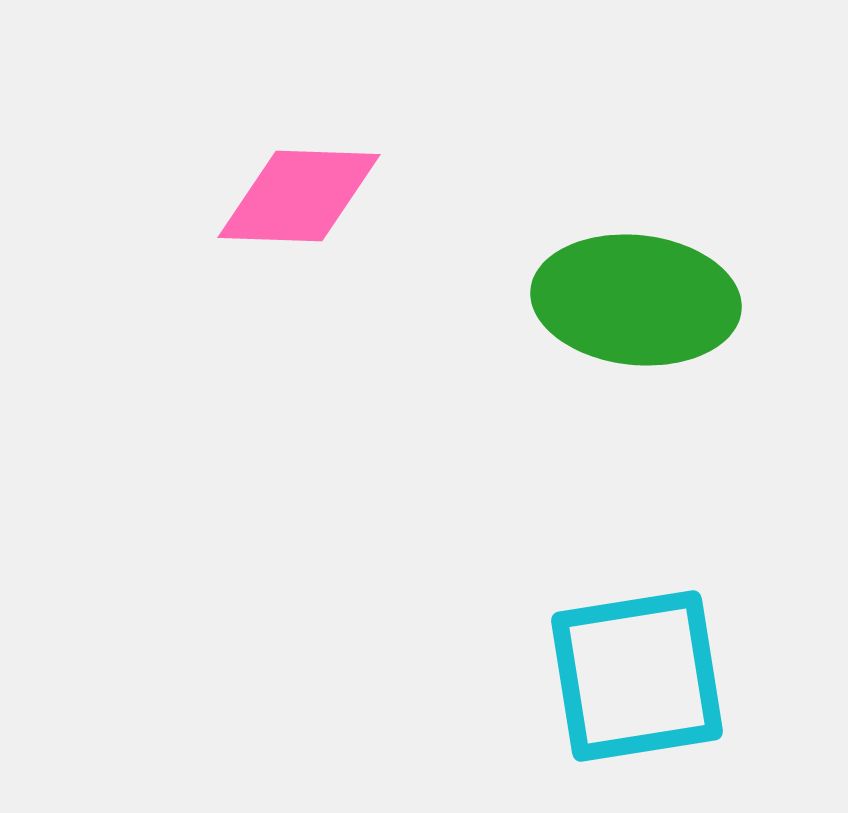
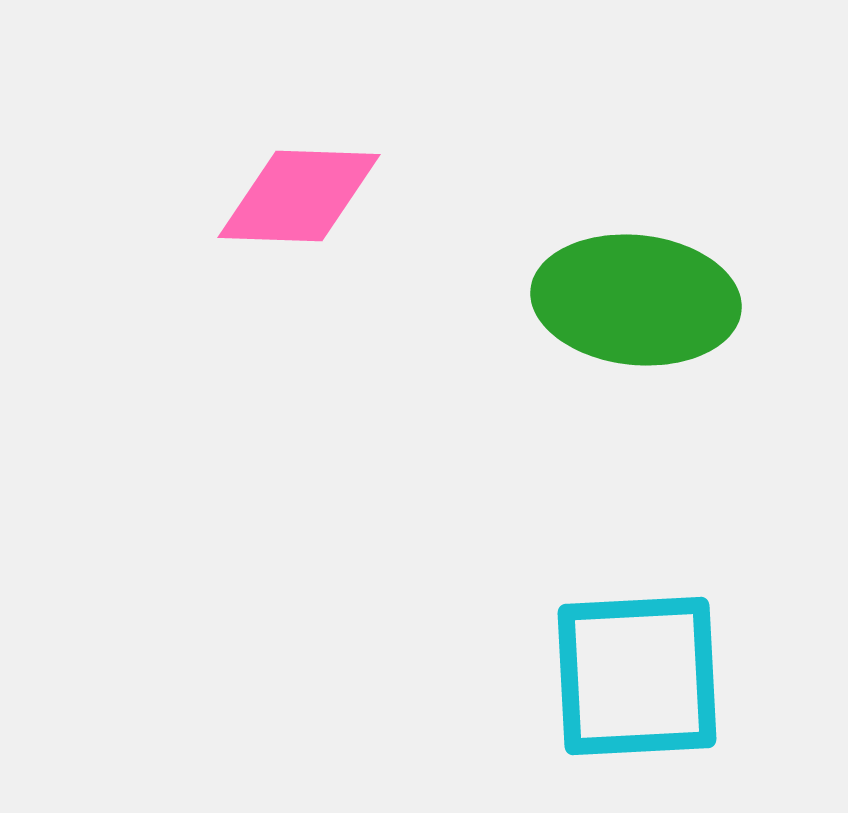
cyan square: rotated 6 degrees clockwise
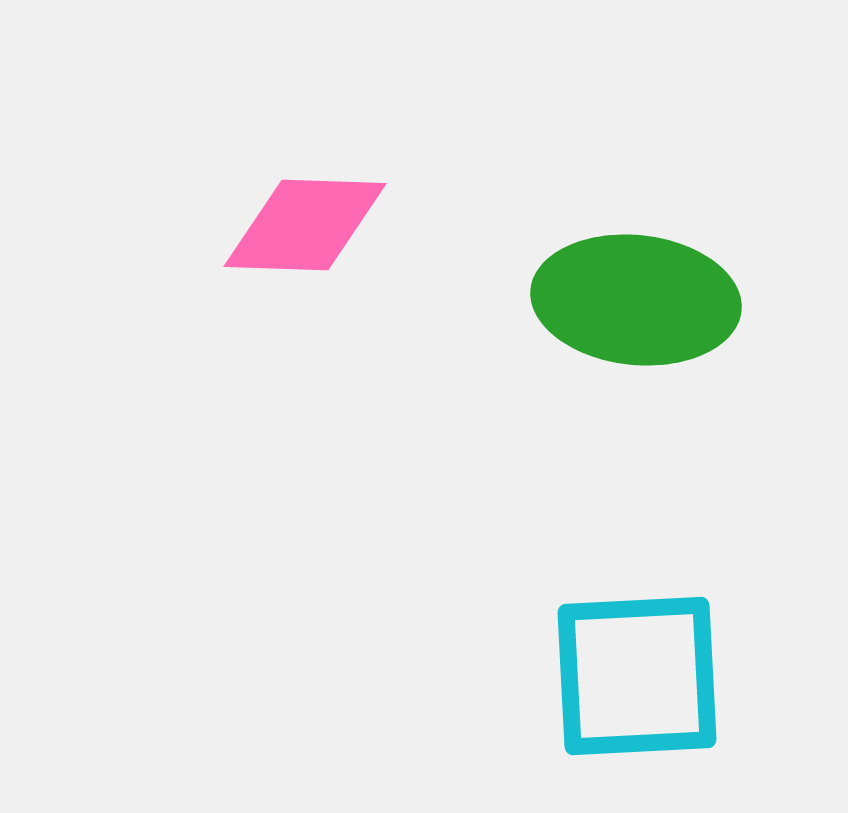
pink diamond: moved 6 px right, 29 px down
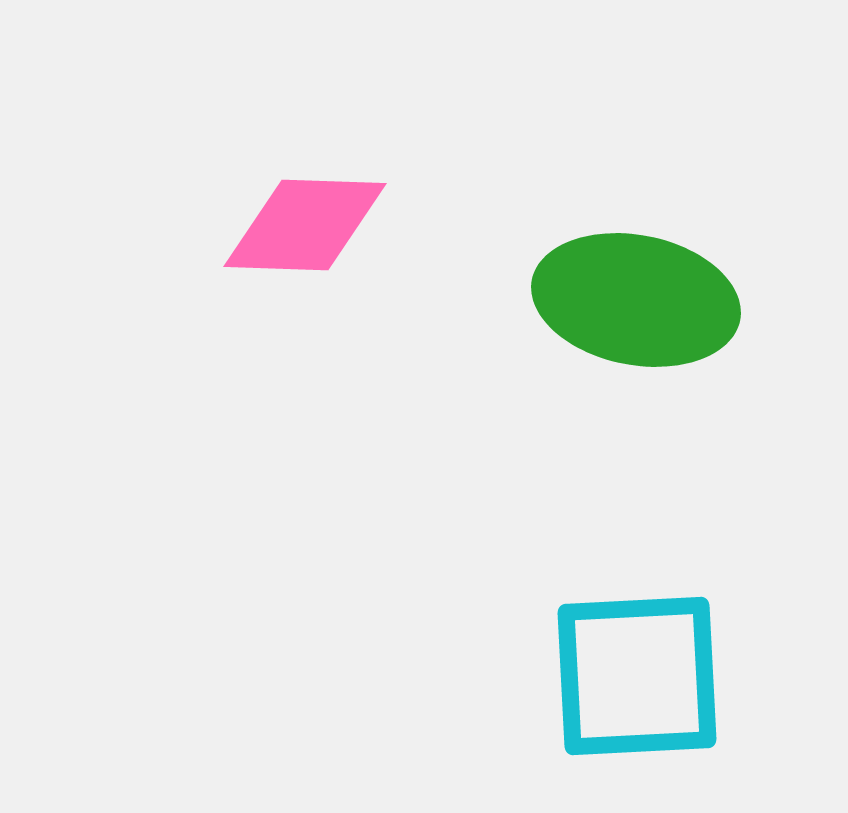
green ellipse: rotated 5 degrees clockwise
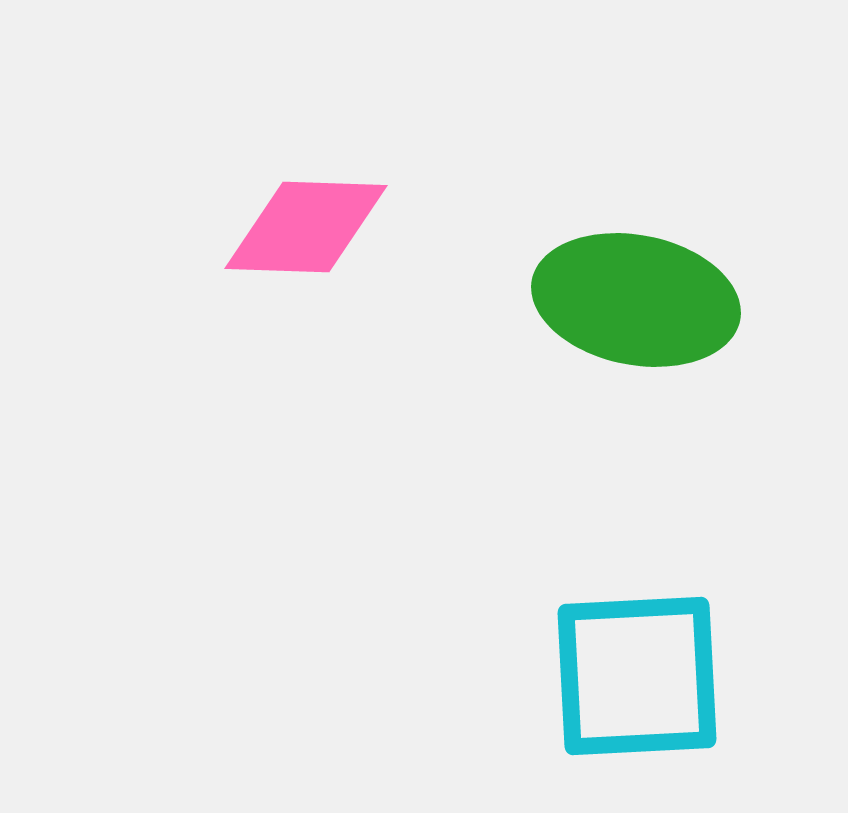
pink diamond: moved 1 px right, 2 px down
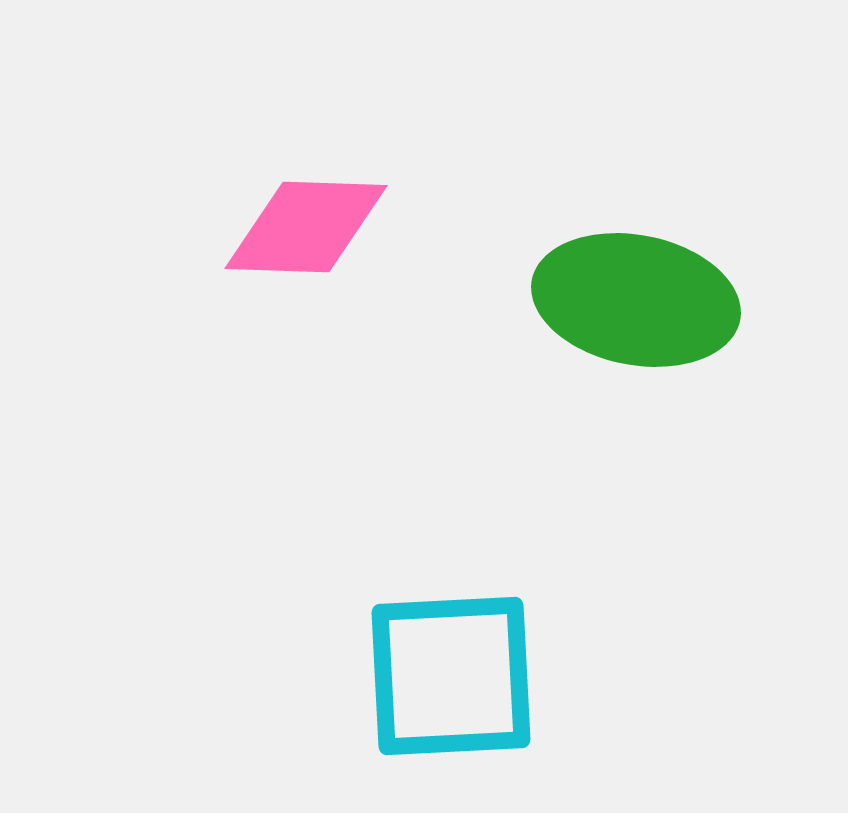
cyan square: moved 186 px left
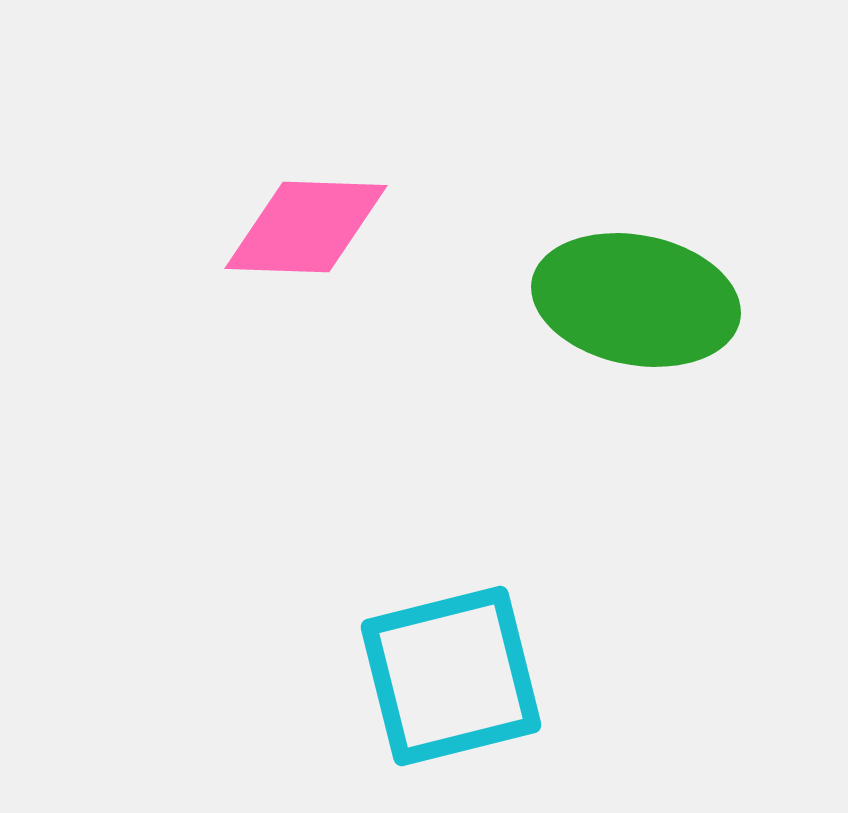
cyan square: rotated 11 degrees counterclockwise
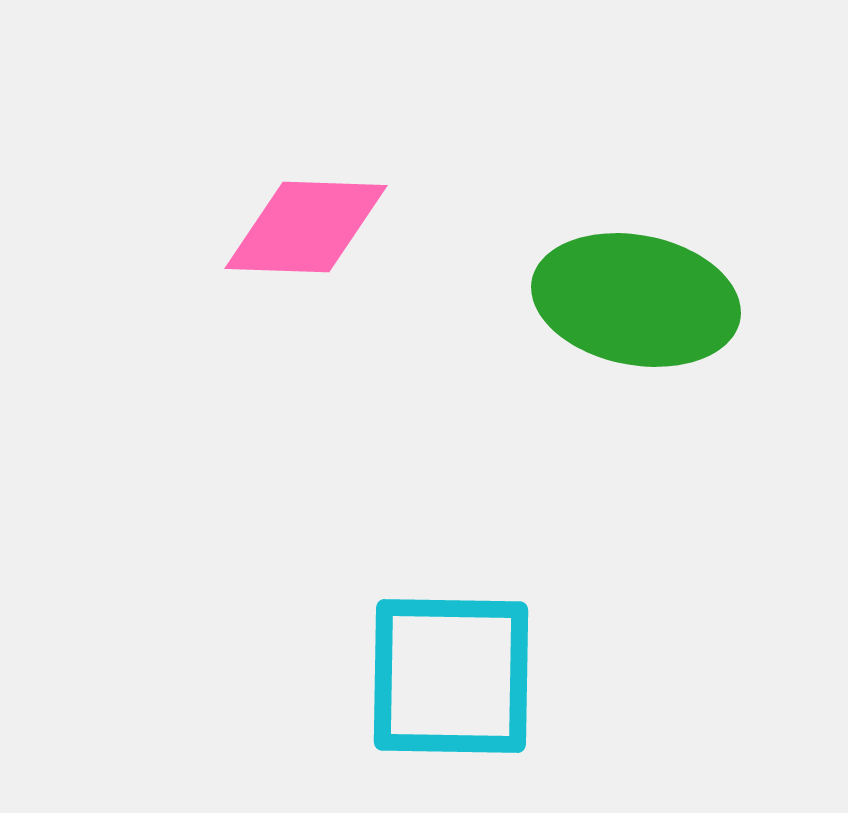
cyan square: rotated 15 degrees clockwise
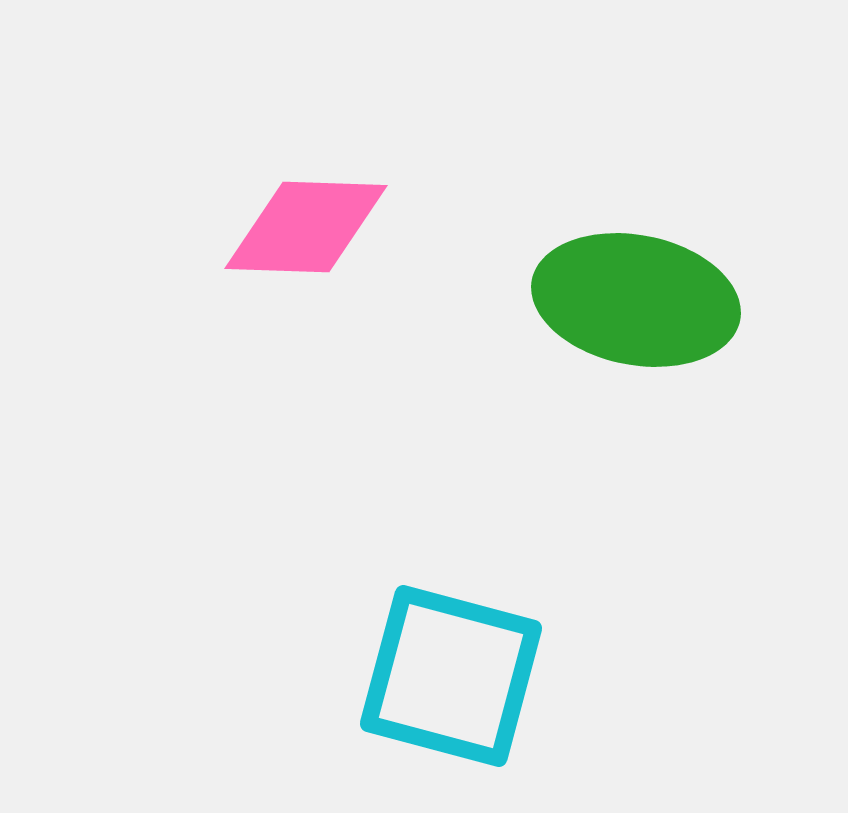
cyan square: rotated 14 degrees clockwise
